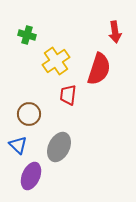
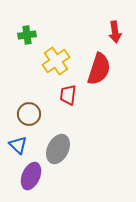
green cross: rotated 24 degrees counterclockwise
gray ellipse: moved 1 px left, 2 px down
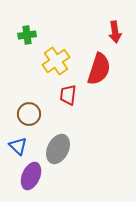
blue triangle: moved 1 px down
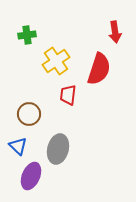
gray ellipse: rotated 12 degrees counterclockwise
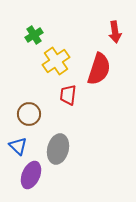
green cross: moved 7 px right; rotated 24 degrees counterclockwise
purple ellipse: moved 1 px up
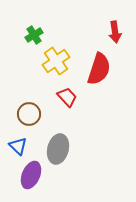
red trapezoid: moved 1 px left, 2 px down; rotated 130 degrees clockwise
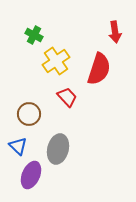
green cross: rotated 30 degrees counterclockwise
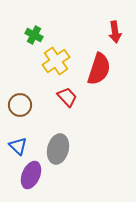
brown circle: moved 9 px left, 9 px up
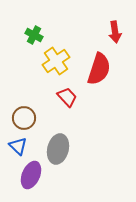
brown circle: moved 4 px right, 13 px down
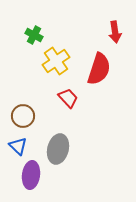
red trapezoid: moved 1 px right, 1 px down
brown circle: moved 1 px left, 2 px up
purple ellipse: rotated 16 degrees counterclockwise
